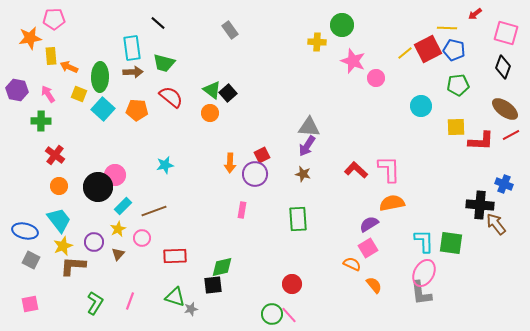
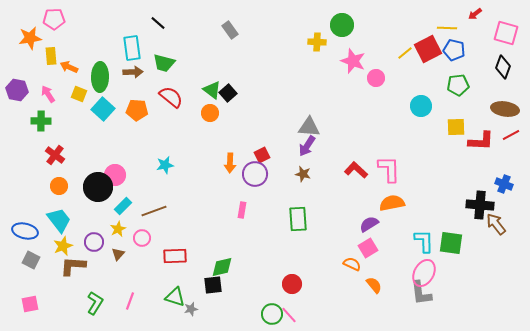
brown ellipse at (505, 109): rotated 28 degrees counterclockwise
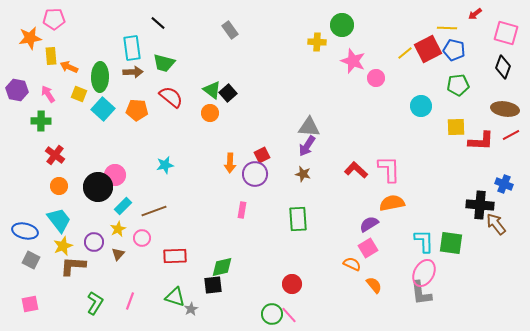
gray star at (191, 309): rotated 16 degrees counterclockwise
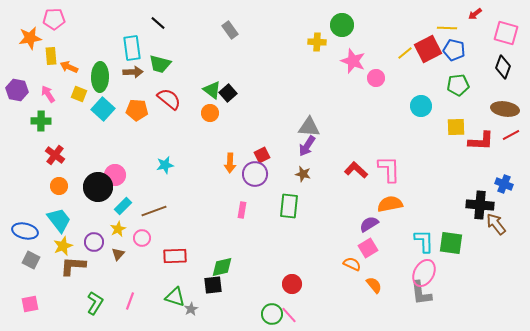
green trapezoid at (164, 63): moved 4 px left, 1 px down
red semicircle at (171, 97): moved 2 px left, 2 px down
orange semicircle at (392, 203): moved 2 px left, 1 px down
green rectangle at (298, 219): moved 9 px left, 13 px up; rotated 10 degrees clockwise
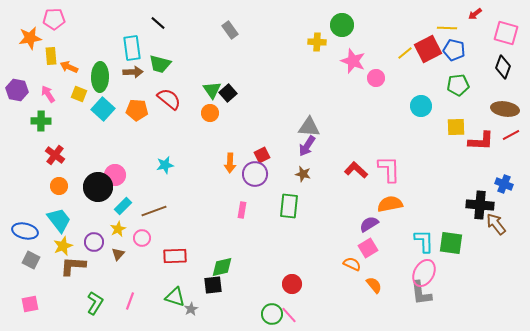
green triangle at (212, 90): rotated 18 degrees clockwise
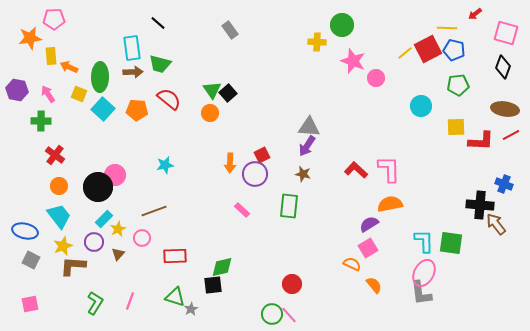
cyan rectangle at (123, 206): moved 19 px left, 13 px down
pink rectangle at (242, 210): rotated 56 degrees counterclockwise
cyan trapezoid at (59, 220): moved 4 px up
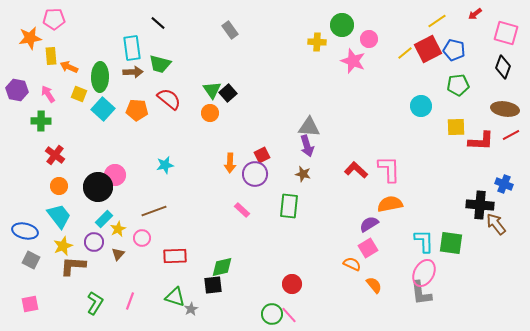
yellow line at (447, 28): moved 10 px left, 7 px up; rotated 36 degrees counterclockwise
pink circle at (376, 78): moved 7 px left, 39 px up
purple arrow at (307, 146): rotated 50 degrees counterclockwise
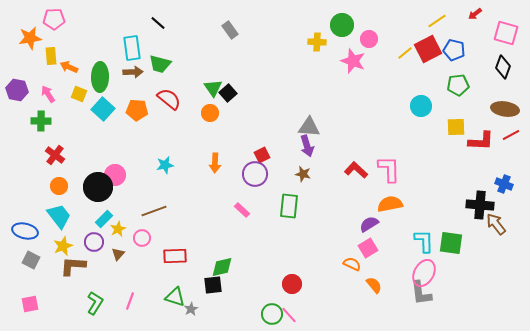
green triangle at (212, 90): moved 1 px right, 2 px up
orange arrow at (230, 163): moved 15 px left
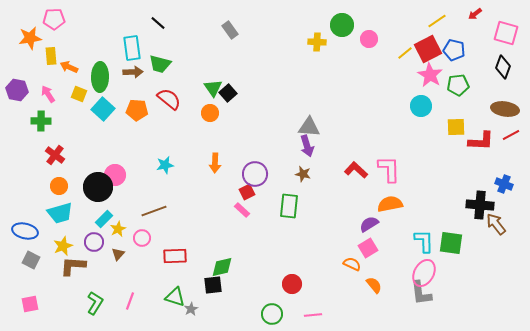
pink star at (353, 61): moved 77 px right, 14 px down; rotated 10 degrees clockwise
red square at (262, 155): moved 15 px left, 37 px down
cyan trapezoid at (59, 216): moved 1 px right, 3 px up; rotated 112 degrees clockwise
pink line at (289, 315): moved 24 px right; rotated 54 degrees counterclockwise
